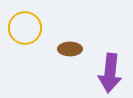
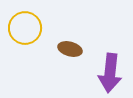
brown ellipse: rotated 15 degrees clockwise
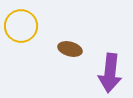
yellow circle: moved 4 px left, 2 px up
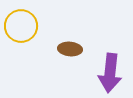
brown ellipse: rotated 10 degrees counterclockwise
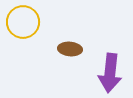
yellow circle: moved 2 px right, 4 px up
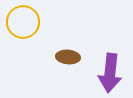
brown ellipse: moved 2 px left, 8 px down
